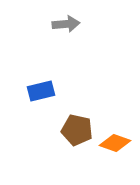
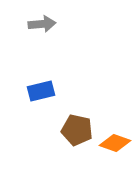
gray arrow: moved 24 px left
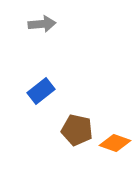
blue rectangle: rotated 24 degrees counterclockwise
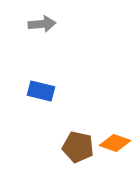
blue rectangle: rotated 52 degrees clockwise
brown pentagon: moved 1 px right, 17 px down
